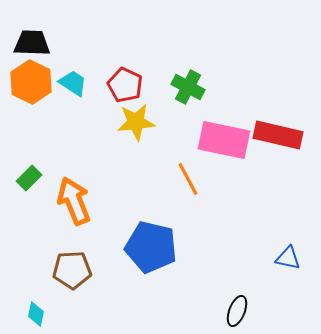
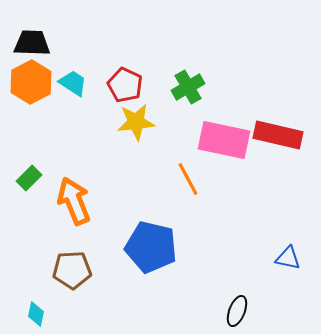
orange hexagon: rotated 6 degrees clockwise
green cross: rotated 32 degrees clockwise
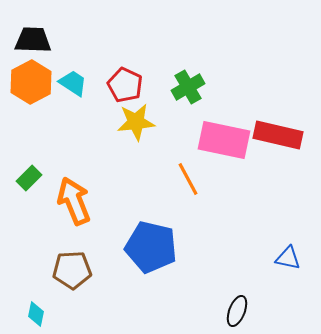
black trapezoid: moved 1 px right, 3 px up
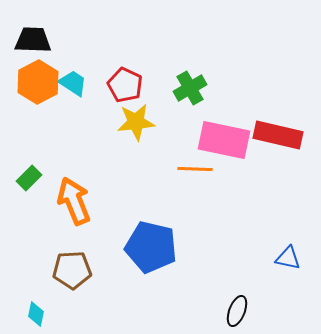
orange hexagon: moved 7 px right
green cross: moved 2 px right, 1 px down
orange line: moved 7 px right, 10 px up; rotated 60 degrees counterclockwise
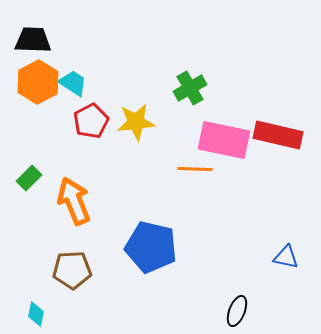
red pentagon: moved 34 px left, 36 px down; rotated 20 degrees clockwise
blue triangle: moved 2 px left, 1 px up
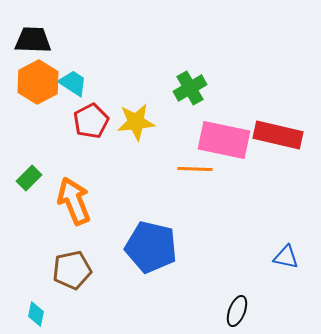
brown pentagon: rotated 9 degrees counterclockwise
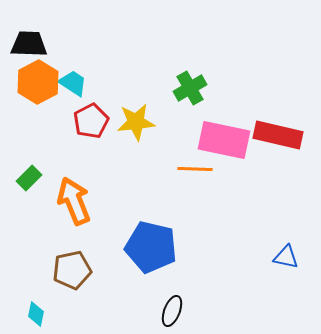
black trapezoid: moved 4 px left, 4 px down
black ellipse: moved 65 px left
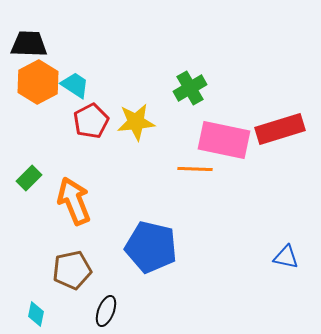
cyan trapezoid: moved 2 px right, 2 px down
red rectangle: moved 2 px right, 6 px up; rotated 30 degrees counterclockwise
black ellipse: moved 66 px left
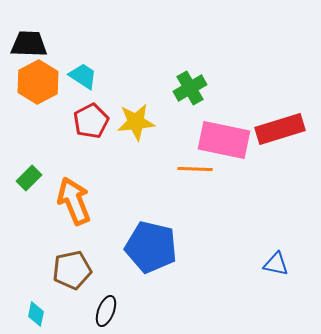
cyan trapezoid: moved 8 px right, 9 px up
blue triangle: moved 10 px left, 7 px down
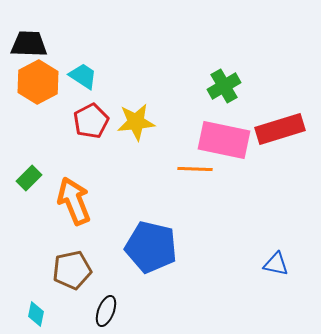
green cross: moved 34 px right, 2 px up
